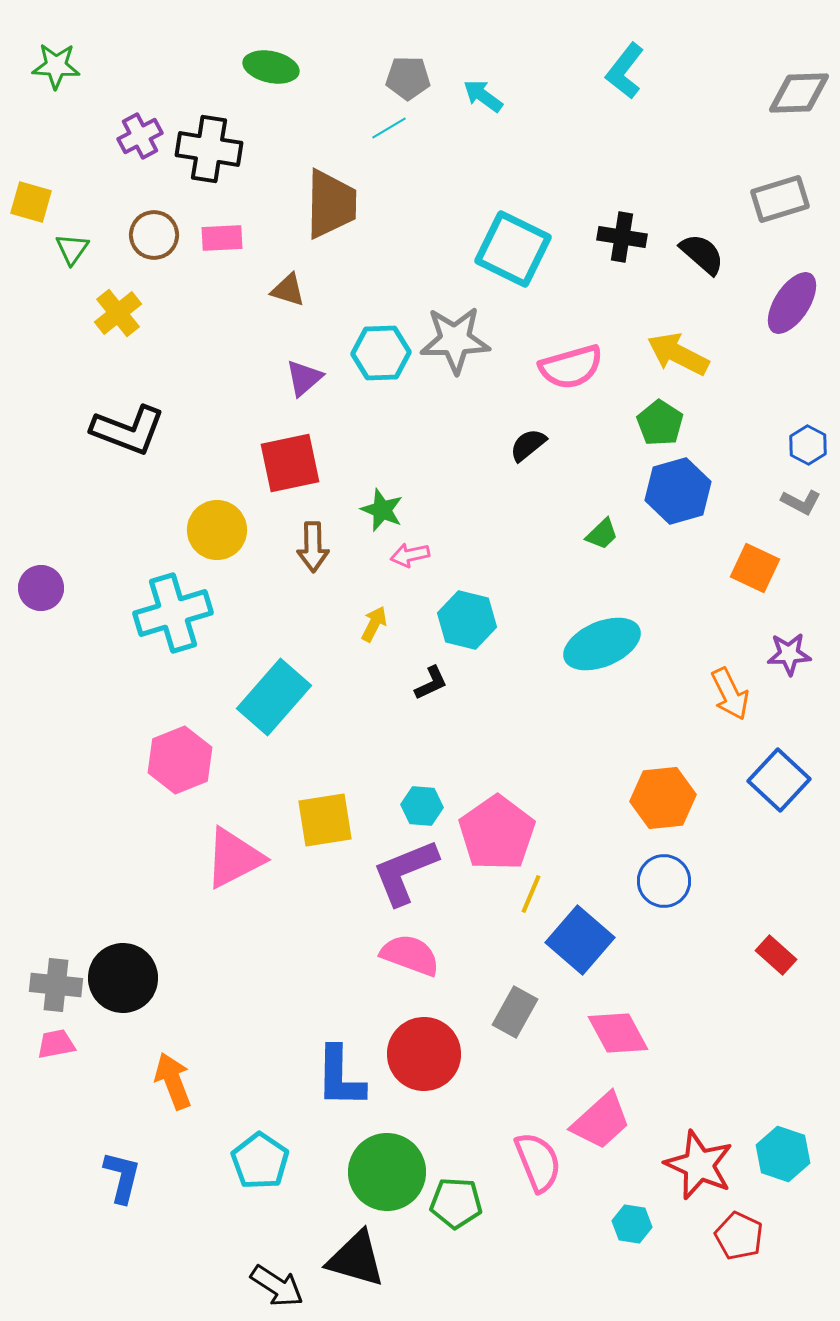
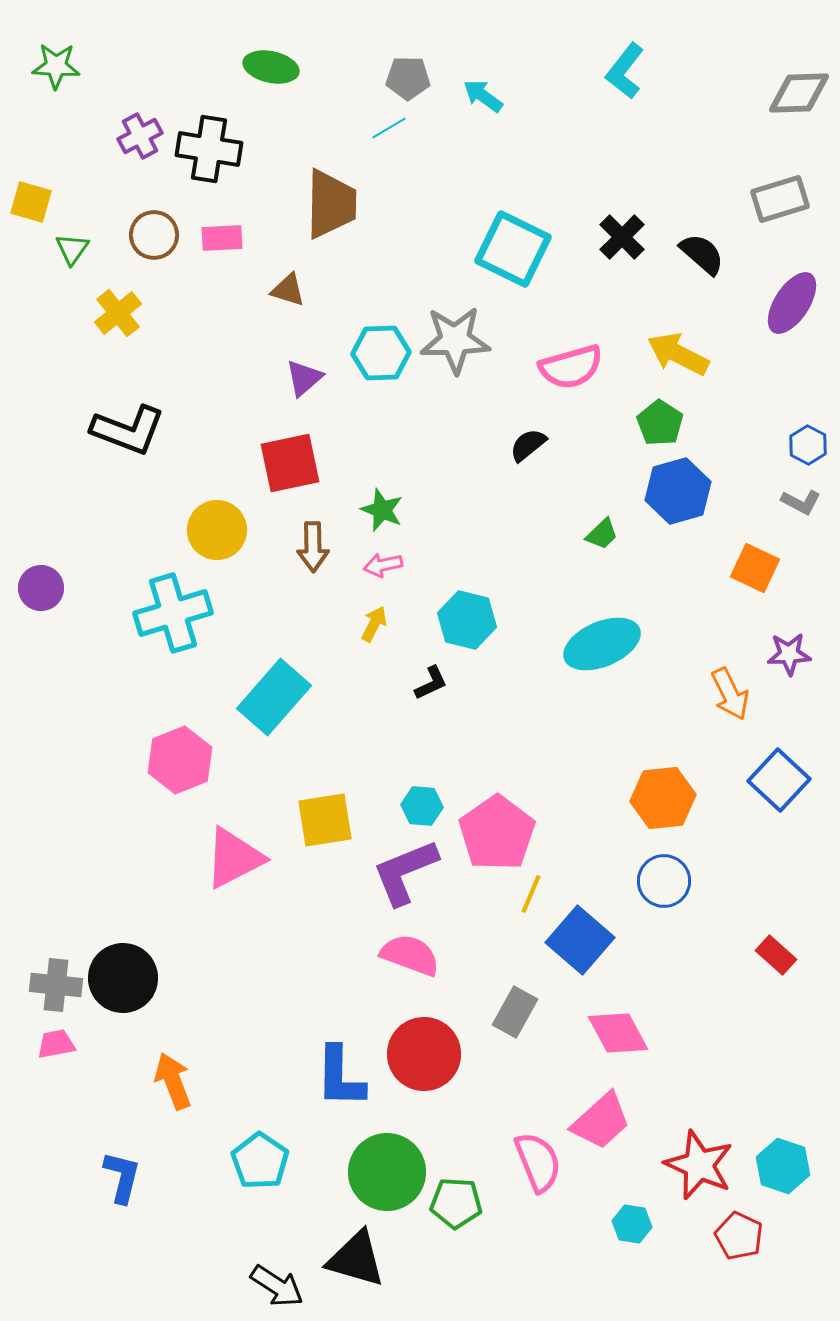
black cross at (622, 237): rotated 36 degrees clockwise
pink arrow at (410, 555): moved 27 px left, 10 px down
cyan hexagon at (783, 1154): moved 12 px down
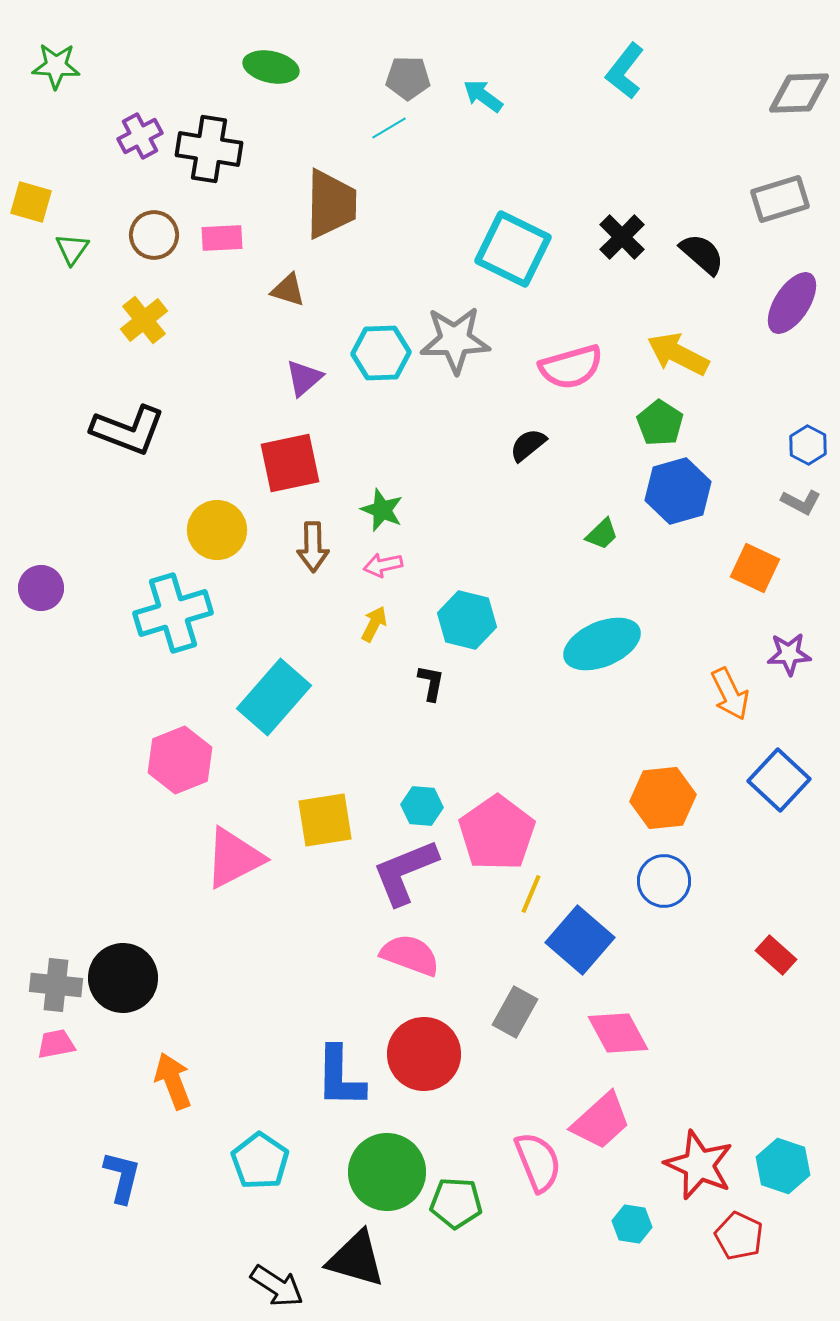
yellow cross at (118, 313): moved 26 px right, 7 px down
black L-shape at (431, 683): rotated 54 degrees counterclockwise
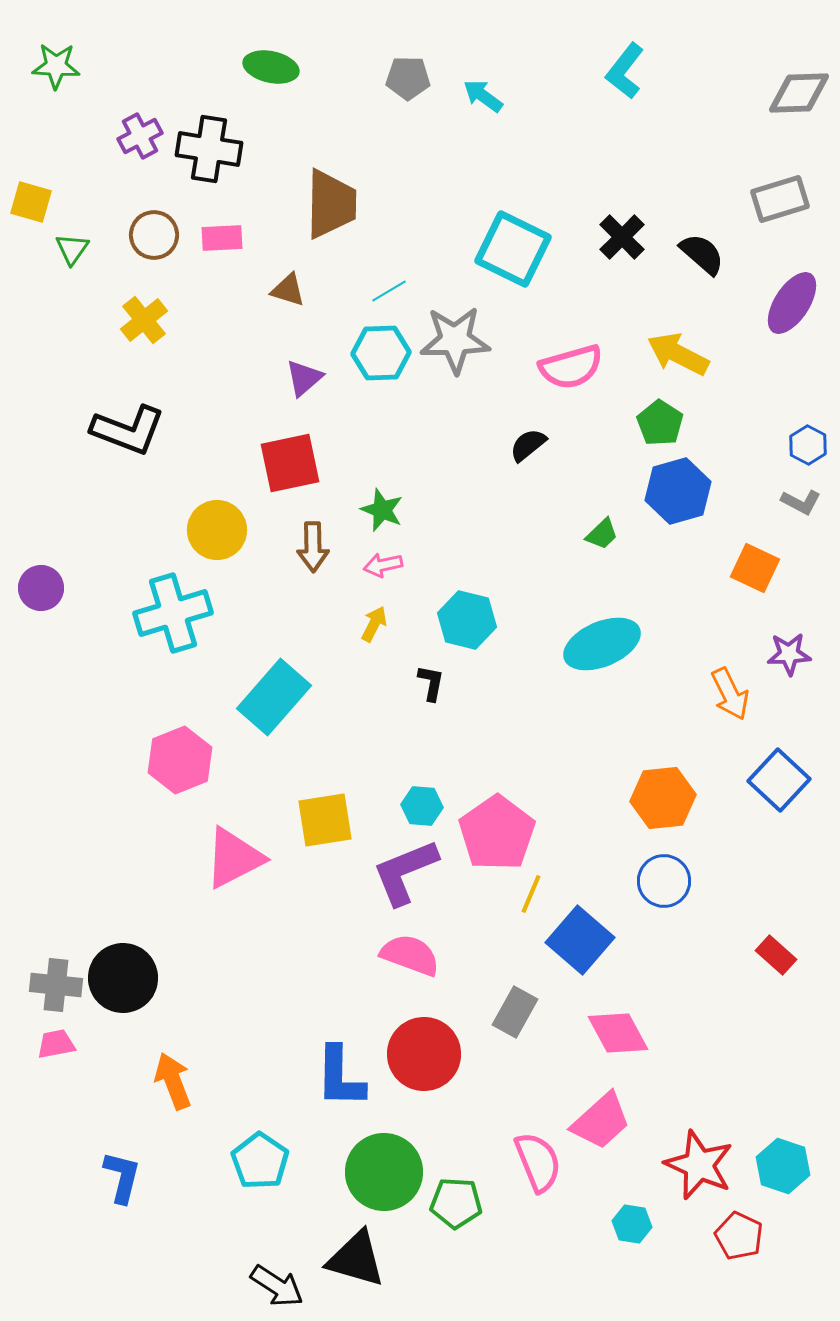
cyan line at (389, 128): moved 163 px down
green circle at (387, 1172): moved 3 px left
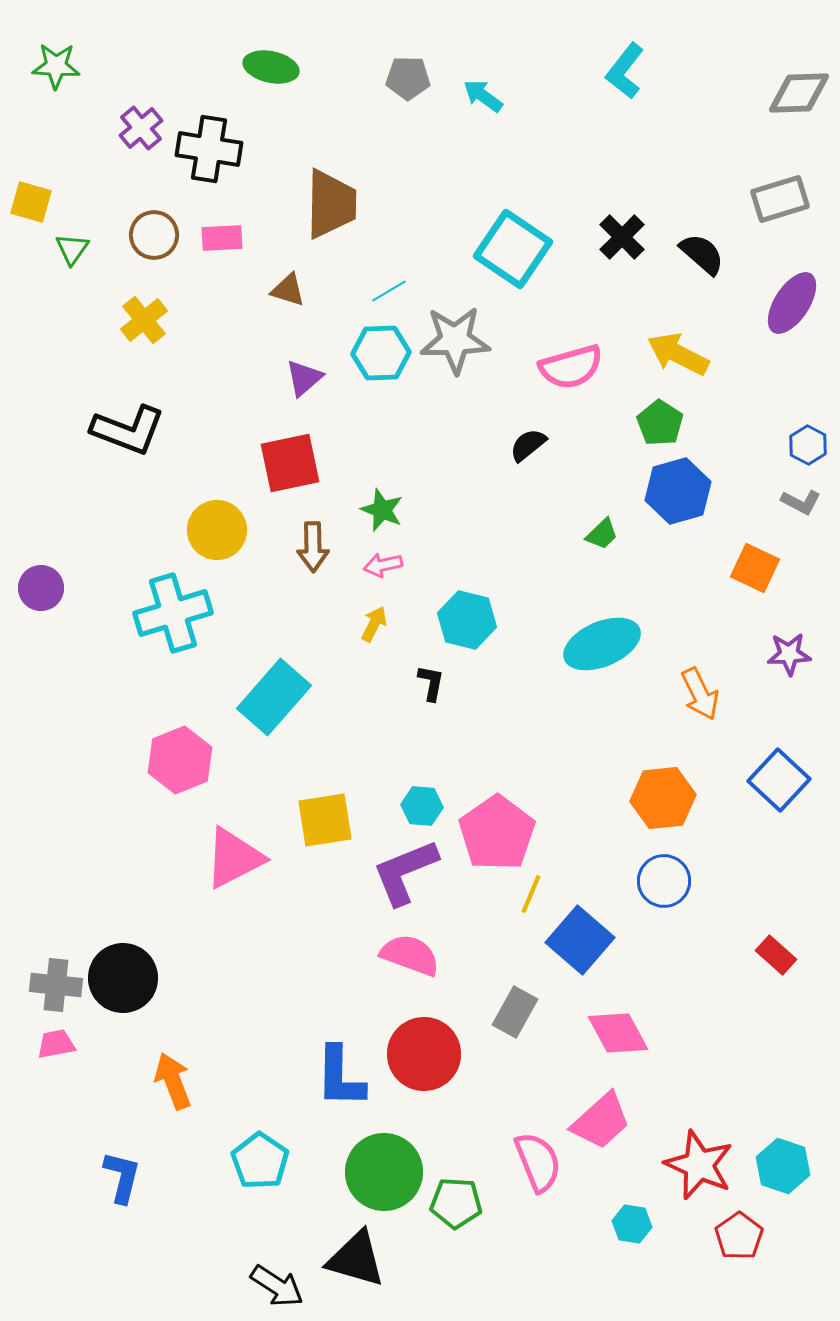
purple cross at (140, 136): moved 1 px right, 8 px up; rotated 12 degrees counterclockwise
cyan square at (513, 249): rotated 8 degrees clockwise
orange arrow at (730, 694): moved 30 px left
red pentagon at (739, 1236): rotated 12 degrees clockwise
